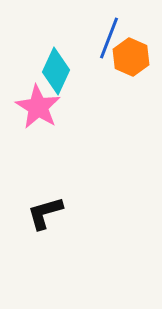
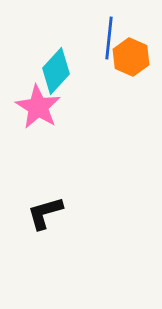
blue line: rotated 15 degrees counterclockwise
cyan diamond: rotated 18 degrees clockwise
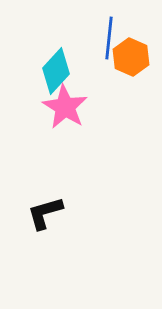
pink star: moved 27 px right
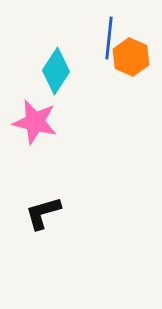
cyan diamond: rotated 9 degrees counterclockwise
pink star: moved 30 px left, 15 px down; rotated 18 degrees counterclockwise
black L-shape: moved 2 px left
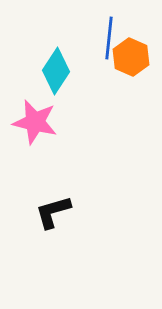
black L-shape: moved 10 px right, 1 px up
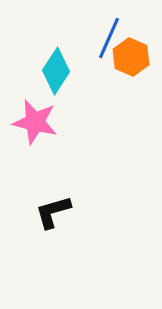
blue line: rotated 18 degrees clockwise
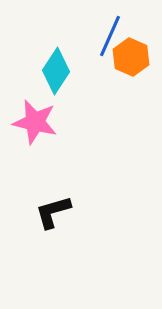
blue line: moved 1 px right, 2 px up
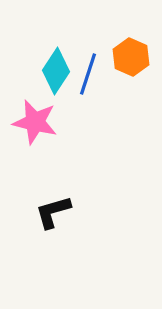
blue line: moved 22 px left, 38 px down; rotated 6 degrees counterclockwise
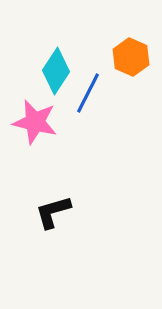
blue line: moved 19 px down; rotated 9 degrees clockwise
